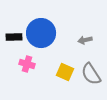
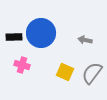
gray arrow: rotated 24 degrees clockwise
pink cross: moved 5 px left, 1 px down
gray semicircle: moved 1 px right, 1 px up; rotated 70 degrees clockwise
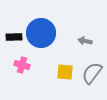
gray arrow: moved 1 px down
yellow square: rotated 18 degrees counterclockwise
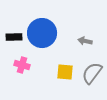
blue circle: moved 1 px right
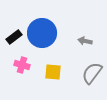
black rectangle: rotated 35 degrees counterclockwise
yellow square: moved 12 px left
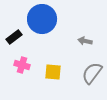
blue circle: moved 14 px up
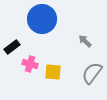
black rectangle: moved 2 px left, 10 px down
gray arrow: rotated 32 degrees clockwise
pink cross: moved 8 px right, 1 px up
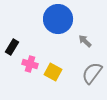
blue circle: moved 16 px right
black rectangle: rotated 21 degrees counterclockwise
yellow square: rotated 24 degrees clockwise
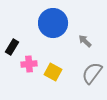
blue circle: moved 5 px left, 4 px down
pink cross: moved 1 px left; rotated 21 degrees counterclockwise
